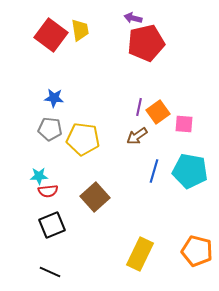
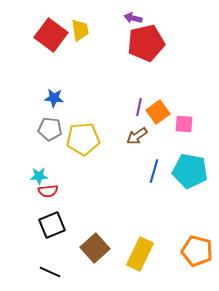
yellow pentagon: rotated 12 degrees counterclockwise
brown square: moved 51 px down
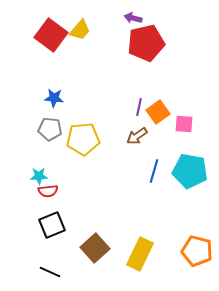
yellow trapezoid: rotated 50 degrees clockwise
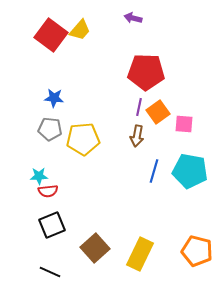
red pentagon: moved 29 px down; rotated 15 degrees clockwise
brown arrow: rotated 45 degrees counterclockwise
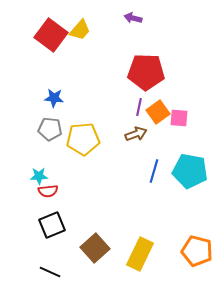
pink square: moved 5 px left, 6 px up
brown arrow: moved 1 px left, 2 px up; rotated 120 degrees counterclockwise
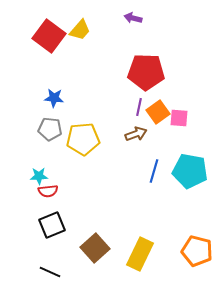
red square: moved 2 px left, 1 px down
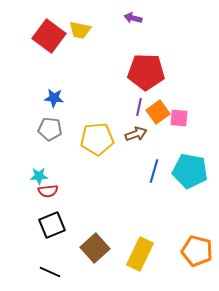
yellow trapezoid: rotated 60 degrees clockwise
yellow pentagon: moved 14 px right
